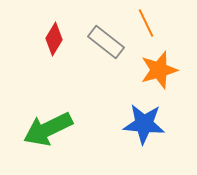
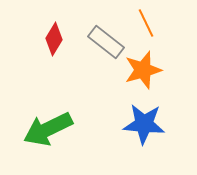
orange star: moved 16 px left
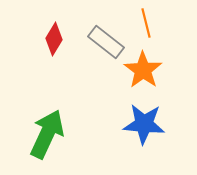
orange line: rotated 12 degrees clockwise
orange star: rotated 21 degrees counterclockwise
green arrow: moved 1 px left, 5 px down; rotated 141 degrees clockwise
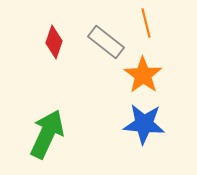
red diamond: moved 3 px down; rotated 12 degrees counterclockwise
orange star: moved 5 px down
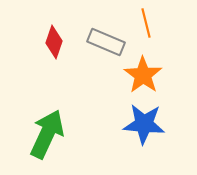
gray rectangle: rotated 15 degrees counterclockwise
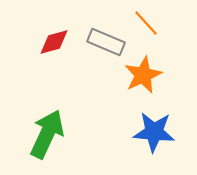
orange line: rotated 28 degrees counterclockwise
red diamond: rotated 56 degrees clockwise
orange star: rotated 12 degrees clockwise
blue star: moved 10 px right, 8 px down
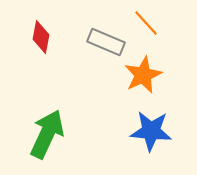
red diamond: moved 13 px left, 5 px up; rotated 64 degrees counterclockwise
blue star: moved 3 px left, 1 px up
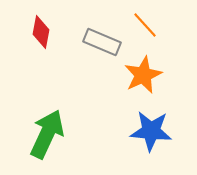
orange line: moved 1 px left, 2 px down
red diamond: moved 5 px up
gray rectangle: moved 4 px left
